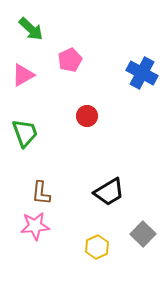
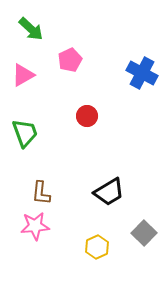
gray square: moved 1 px right, 1 px up
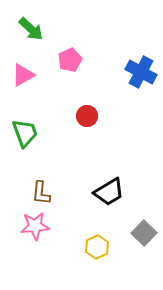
blue cross: moved 1 px left, 1 px up
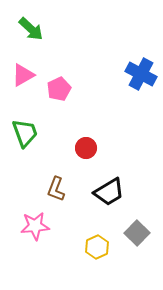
pink pentagon: moved 11 px left, 29 px down
blue cross: moved 2 px down
red circle: moved 1 px left, 32 px down
brown L-shape: moved 15 px right, 4 px up; rotated 15 degrees clockwise
gray square: moved 7 px left
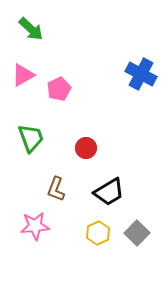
green trapezoid: moved 6 px right, 5 px down
yellow hexagon: moved 1 px right, 14 px up
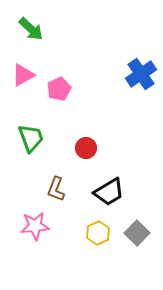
blue cross: rotated 28 degrees clockwise
